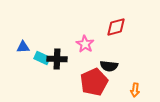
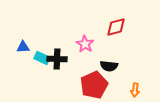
red pentagon: moved 3 px down
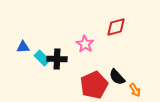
cyan rectangle: rotated 21 degrees clockwise
black semicircle: moved 8 px right, 11 px down; rotated 42 degrees clockwise
orange arrow: rotated 40 degrees counterclockwise
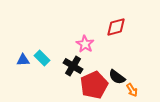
blue triangle: moved 13 px down
black cross: moved 16 px right, 7 px down; rotated 30 degrees clockwise
black semicircle: rotated 12 degrees counterclockwise
orange arrow: moved 3 px left
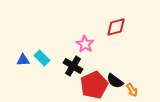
black semicircle: moved 2 px left, 4 px down
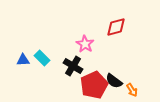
black semicircle: moved 1 px left
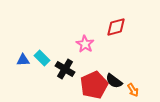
black cross: moved 8 px left, 3 px down
orange arrow: moved 1 px right
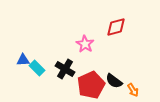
cyan rectangle: moved 5 px left, 10 px down
red pentagon: moved 3 px left
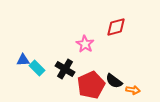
orange arrow: rotated 48 degrees counterclockwise
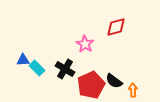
orange arrow: rotated 104 degrees counterclockwise
